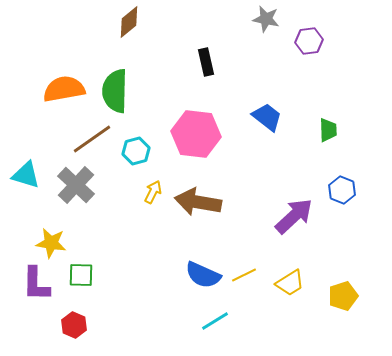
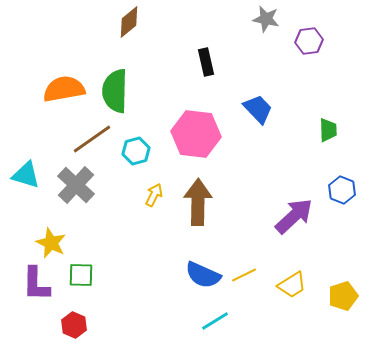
blue trapezoid: moved 9 px left, 8 px up; rotated 8 degrees clockwise
yellow arrow: moved 1 px right, 3 px down
brown arrow: rotated 81 degrees clockwise
yellow star: rotated 16 degrees clockwise
yellow trapezoid: moved 2 px right, 2 px down
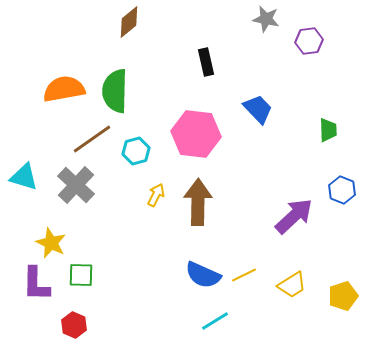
cyan triangle: moved 2 px left, 2 px down
yellow arrow: moved 2 px right
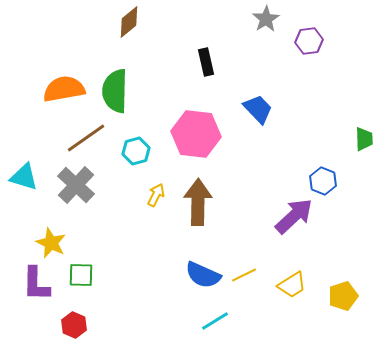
gray star: rotated 28 degrees clockwise
green trapezoid: moved 36 px right, 9 px down
brown line: moved 6 px left, 1 px up
blue hexagon: moved 19 px left, 9 px up
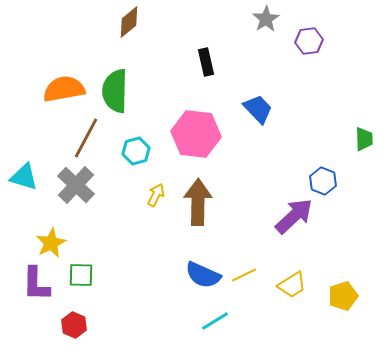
brown line: rotated 27 degrees counterclockwise
yellow star: rotated 20 degrees clockwise
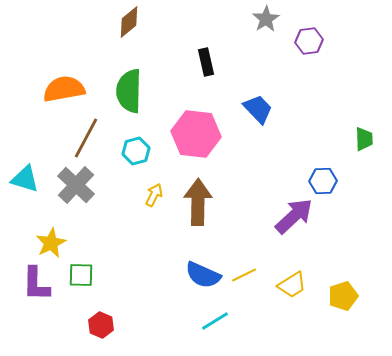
green semicircle: moved 14 px right
cyan triangle: moved 1 px right, 2 px down
blue hexagon: rotated 24 degrees counterclockwise
yellow arrow: moved 2 px left
red hexagon: moved 27 px right
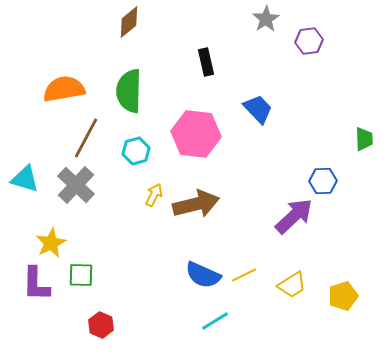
brown arrow: moved 2 px left, 2 px down; rotated 75 degrees clockwise
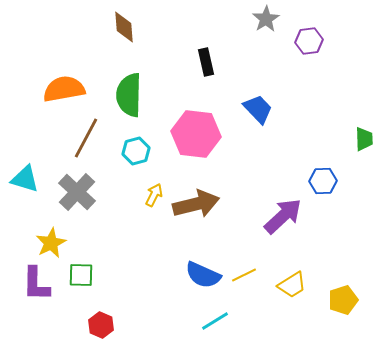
brown diamond: moved 5 px left, 5 px down; rotated 56 degrees counterclockwise
green semicircle: moved 4 px down
gray cross: moved 1 px right, 7 px down
purple arrow: moved 11 px left
yellow pentagon: moved 4 px down
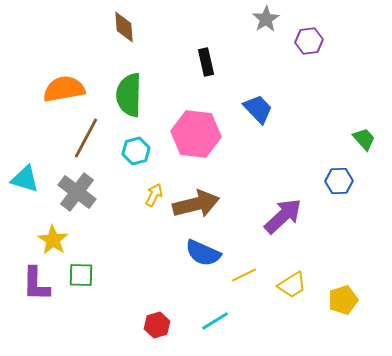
green trapezoid: rotated 40 degrees counterclockwise
blue hexagon: moved 16 px right
gray cross: rotated 6 degrees counterclockwise
yellow star: moved 2 px right, 3 px up; rotated 12 degrees counterclockwise
blue semicircle: moved 22 px up
red hexagon: moved 56 px right; rotated 20 degrees clockwise
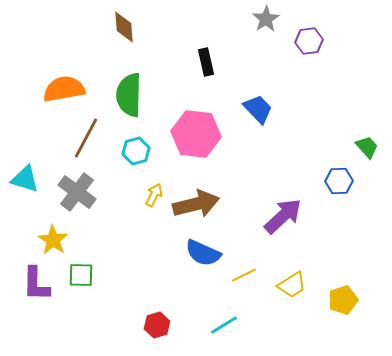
green trapezoid: moved 3 px right, 8 px down
cyan line: moved 9 px right, 4 px down
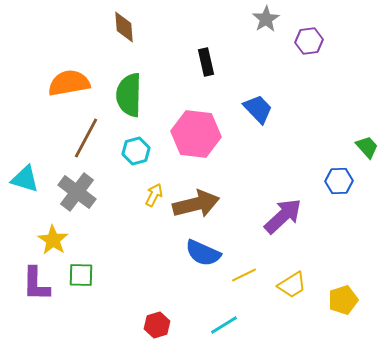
orange semicircle: moved 5 px right, 6 px up
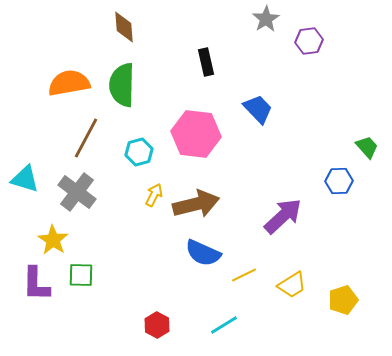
green semicircle: moved 7 px left, 10 px up
cyan hexagon: moved 3 px right, 1 px down
red hexagon: rotated 15 degrees counterclockwise
